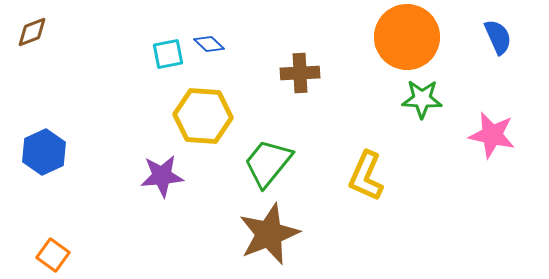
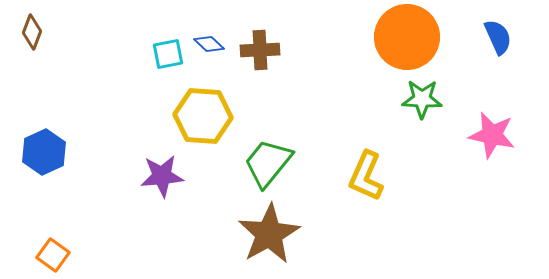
brown diamond: rotated 48 degrees counterclockwise
brown cross: moved 40 px left, 23 px up
brown star: rotated 8 degrees counterclockwise
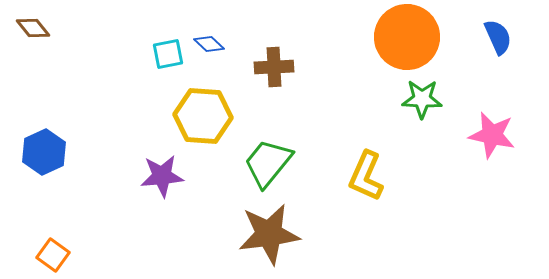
brown diamond: moved 1 px right, 4 px up; rotated 60 degrees counterclockwise
brown cross: moved 14 px right, 17 px down
brown star: rotated 22 degrees clockwise
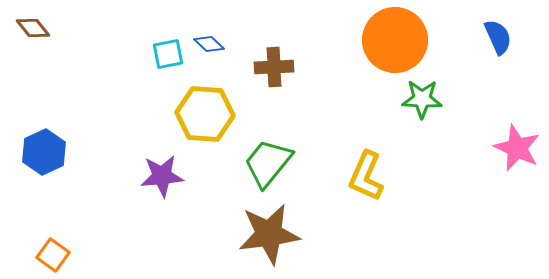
orange circle: moved 12 px left, 3 px down
yellow hexagon: moved 2 px right, 2 px up
pink star: moved 25 px right, 13 px down; rotated 12 degrees clockwise
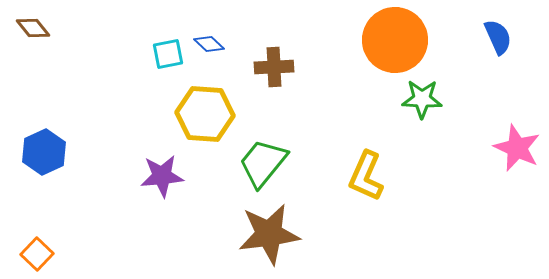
green trapezoid: moved 5 px left
orange square: moved 16 px left, 1 px up; rotated 8 degrees clockwise
